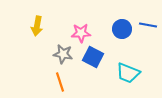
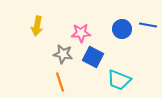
cyan trapezoid: moved 9 px left, 7 px down
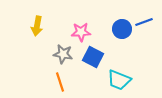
blue line: moved 4 px left, 3 px up; rotated 30 degrees counterclockwise
pink star: moved 1 px up
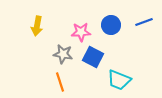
blue circle: moved 11 px left, 4 px up
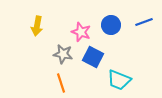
pink star: rotated 24 degrees clockwise
orange line: moved 1 px right, 1 px down
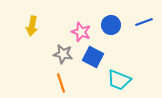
yellow arrow: moved 5 px left
